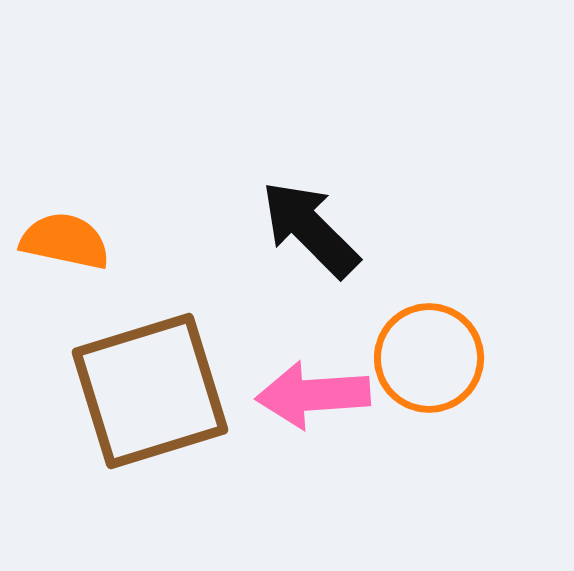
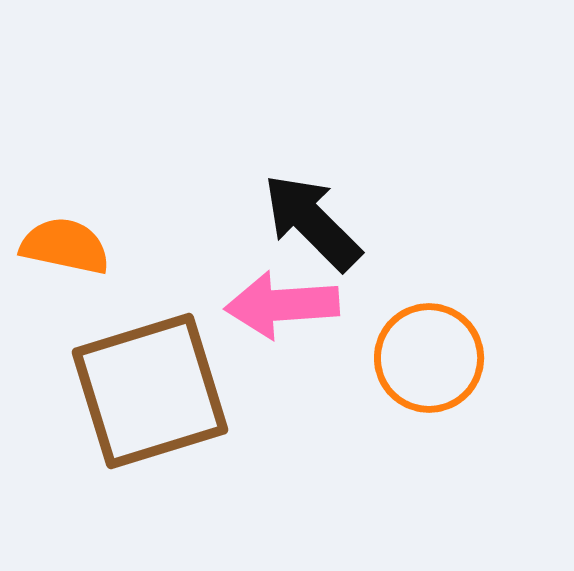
black arrow: moved 2 px right, 7 px up
orange semicircle: moved 5 px down
pink arrow: moved 31 px left, 90 px up
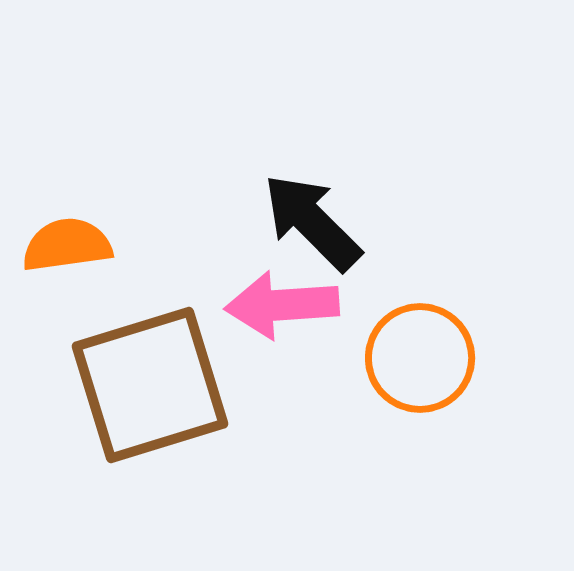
orange semicircle: moved 2 px right, 1 px up; rotated 20 degrees counterclockwise
orange circle: moved 9 px left
brown square: moved 6 px up
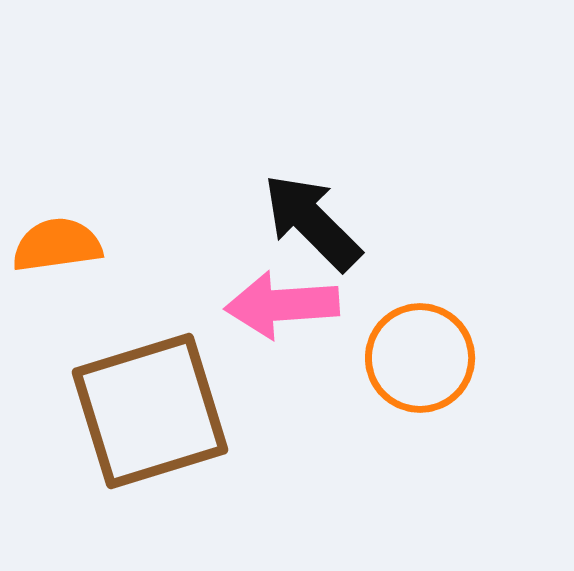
orange semicircle: moved 10 px left
brown square: moved 26 px down
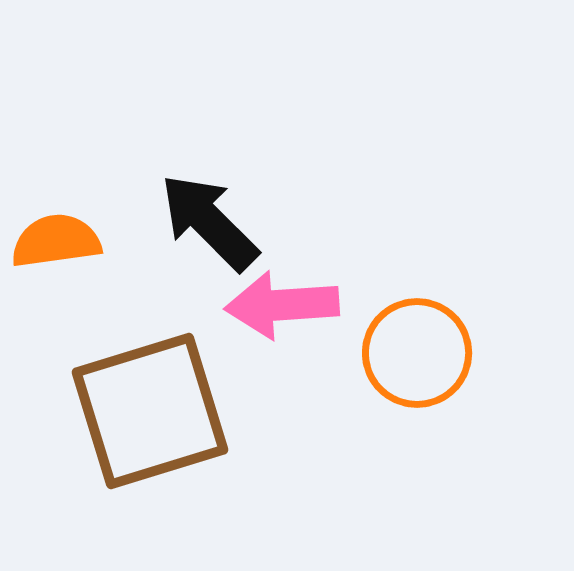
black arrow: moved 103 px left
orange semicircle: moved 1 px left, 4 px up
orange circle: moved 3 px left, 5 px up
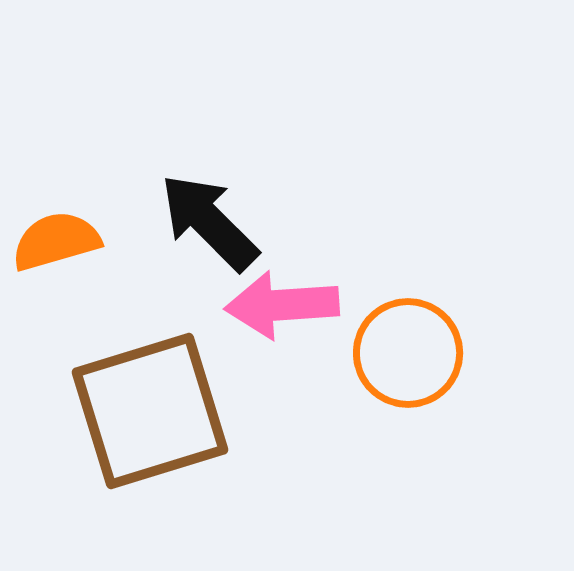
orange semicircle: rotated 8 degrees counterclockwise
orange circle: moved 9 px left
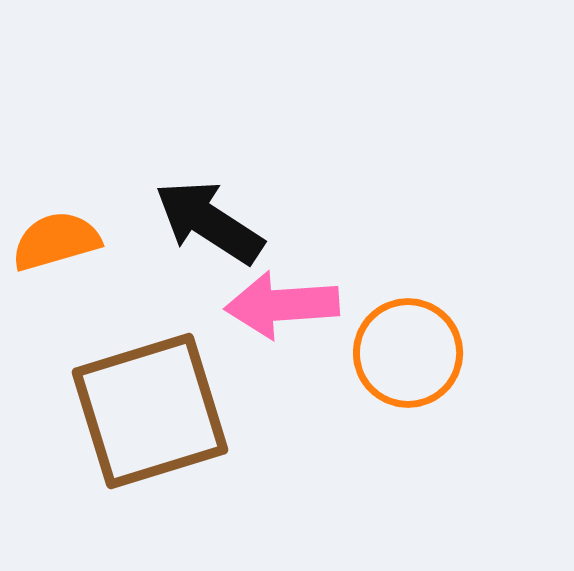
black arrow: rotated 12 degrees counterclockwise
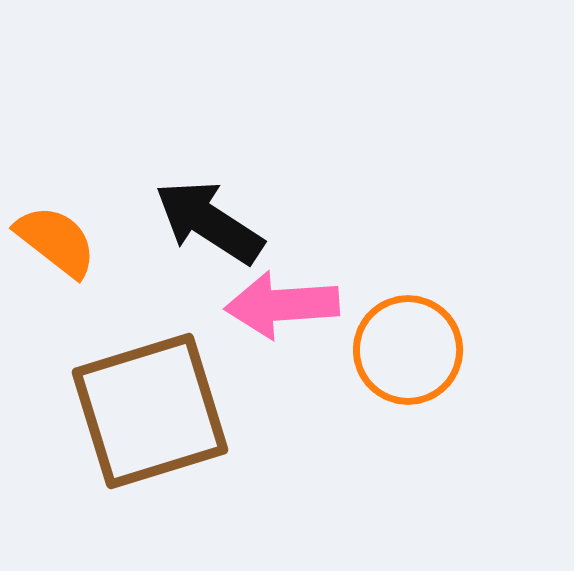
orange semicircle: rotated 54 degrees clockwise
orange circle: moved 3 px up
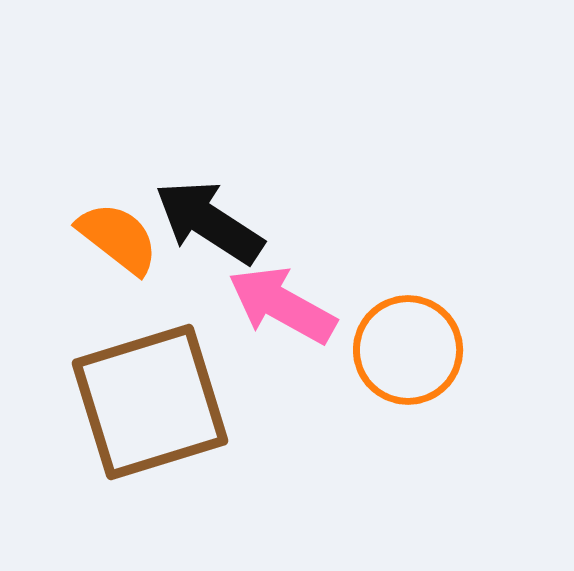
orange semicircle: moved 62 px right, 3 px up
pink arrow: rotated 33 degrees clockwise
brown square: moved 9 px up
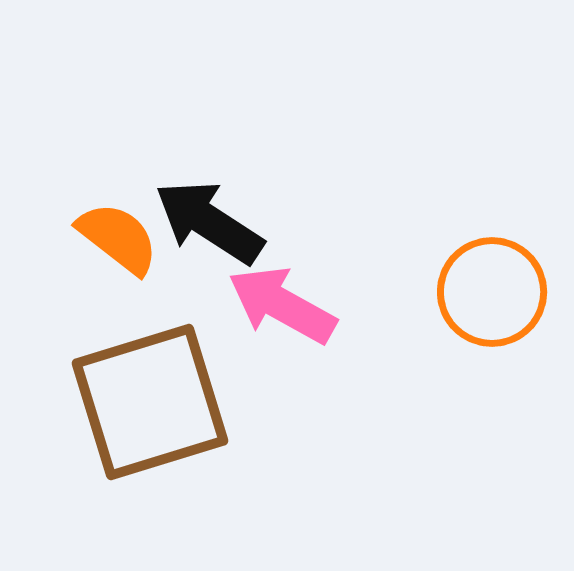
orange circle: moved 84 px right, 58 px up
